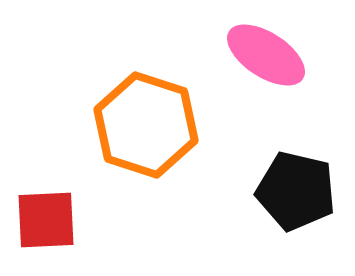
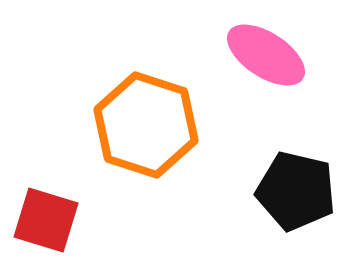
red square: rotated 20 degrees clockwise
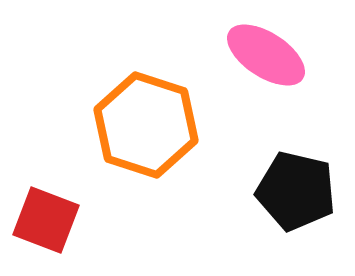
red square: rotated 4 degrees clockwise
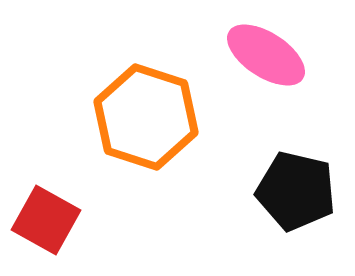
orange hexagon: moved 8 px up
red square: rotated 8 degrees clockwise
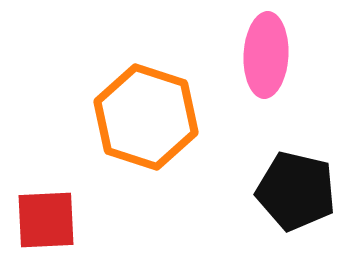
pink ellipse: rotated 60 degrees clockwise
red square: rotated 32 degrees counterclockwise
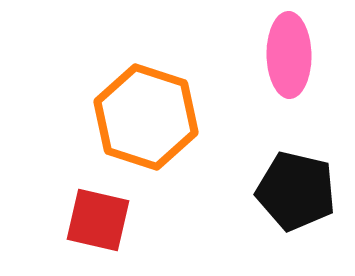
pink ellipse: moved 23 px right; rotated 4 degrees counterclockwise
red square: moved 52 px right; rotated 16 degrees clockwise
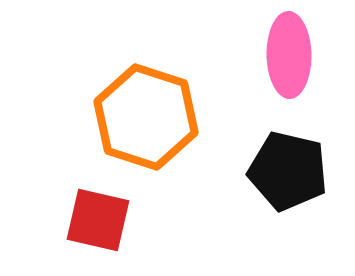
black pentagon: moved 8 px left, 20 px up
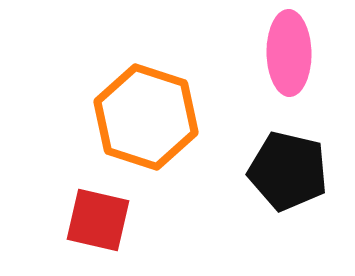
pink ellipse: moved 2 px up
